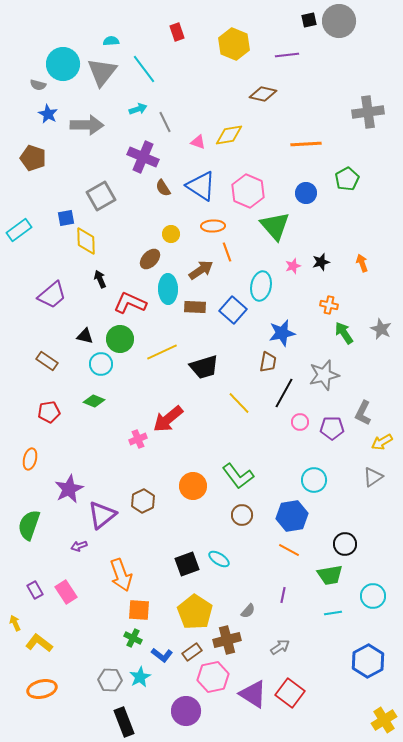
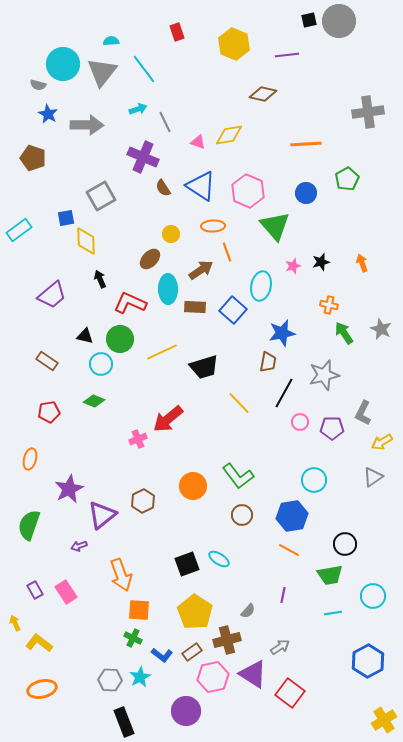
purple triangle at (253, 694): moved 20 px up
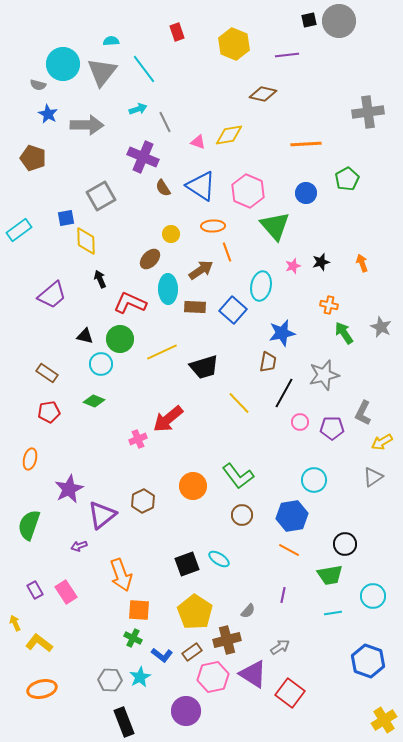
gray star at (381, 329): moved 2 px up
brown rectangle at (47, 361): moved 12 px down
blue hexagon at (368, 661): rotated 12 degrees counterclockwise
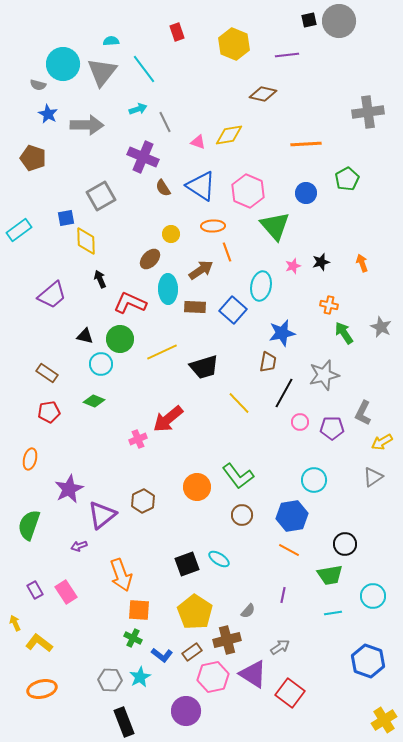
orange circle at (193, 486): moved 4 px right, 1 px down
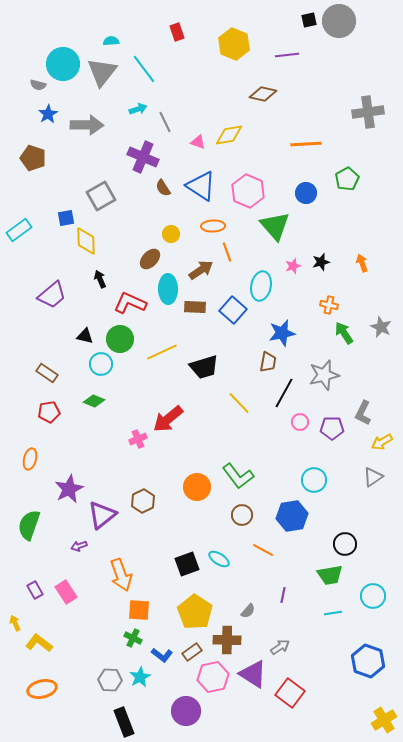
blue star at (48, 114): rotated 12 degrees clockwise
orange line at (289, 550): moved 26 px left
brown cross at (227, 640): rotated 16 degrees clockwise
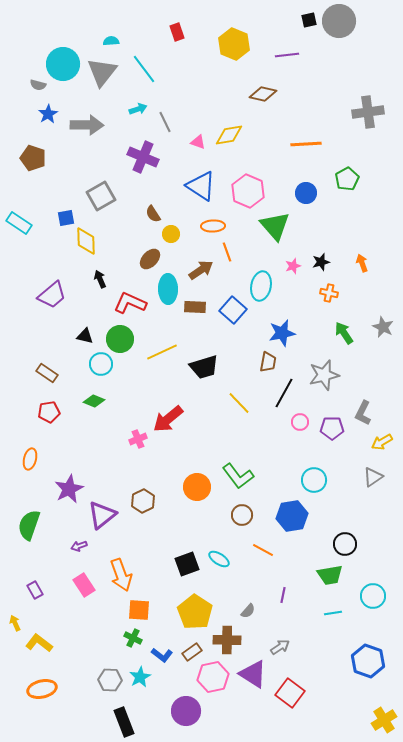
brown semicircle at (163, 188): moved 10 px left, 26 px down
cyan rectangle at (19, 230): moved 7 px up; rotated 70 degrees clockwise
orange cross at (329, 305): moved 12 px up
gray star at (381, 327): moved 2 px right
pink rectangle at (66, 592): moved 18 px right, 7 px up
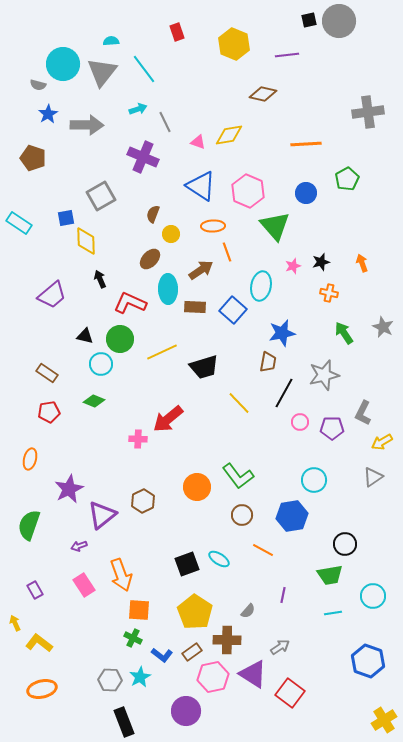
brown semicircle at (153, 214): rotated 54 degrees clockwise
pink cross at (138, 439): rotated 24 degrees clockwise
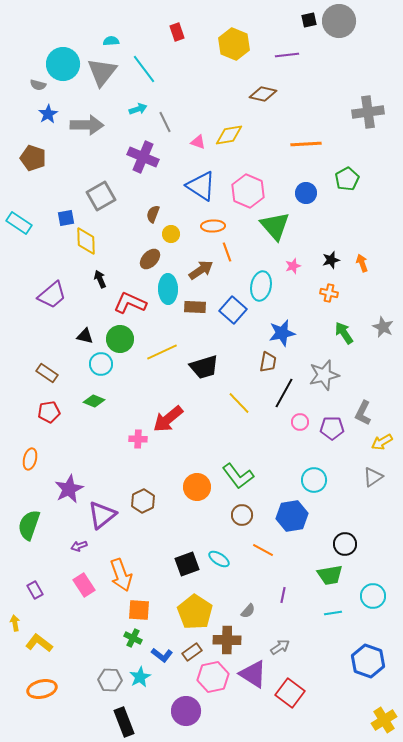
black star at (321, 262): moved 10 px right, 2 px up
yellow arrow at (15, 623): rotated 14 degrees clockwise
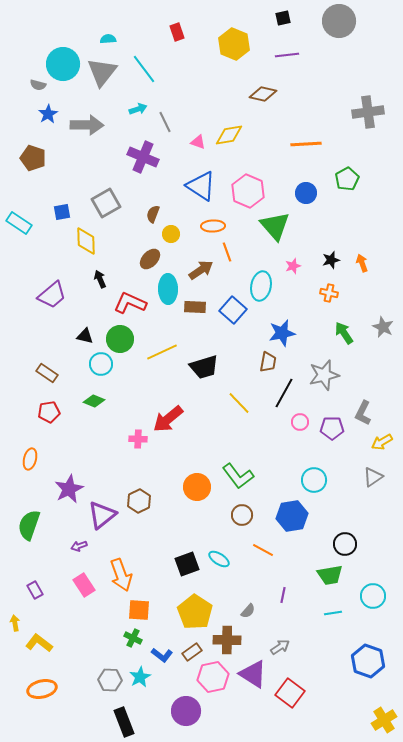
black square at (309, 20): moved 26 px left, 2 px up
cyan semicircle at (111, 41): moved 3 px left, 2 px up
gray square at (101, 196): moved 5 px right, 7 px down
blue square at (66, 218): moved 4 px left, 6 px up
brown hexagon at (143, 501): moved 4 px left
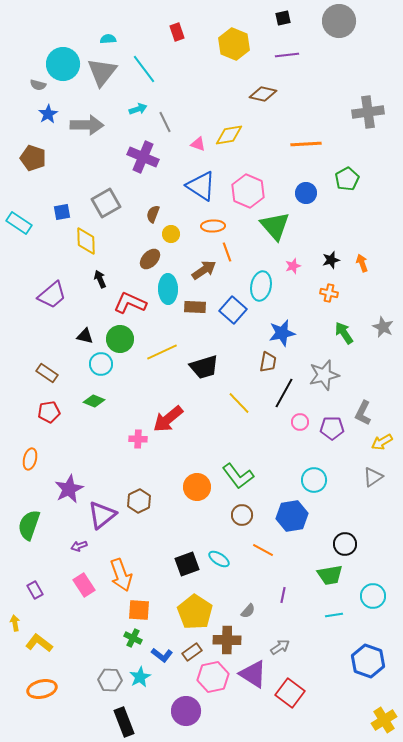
pink triangle at (198, 142): moved 2 px down
brown arrow at (201, 270): moved 3 px right
cyan line at (333, 613): moved 1 px right, 2 px down
